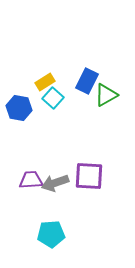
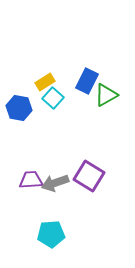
purple square: rotated 28 degrees clockwise
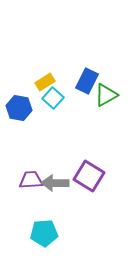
gray arrow: rotated 20 degrees clockwise
cyan pentagon: moved 7 px left, 1 px up
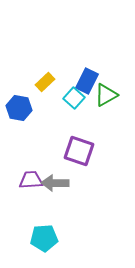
yellow rectangle: rotated 12 degrees counterclockwise
cyan square: moved 21 px right
purple square: moved 10 px left, 25 px up; rotated 12 degrees counterclockwise
cyan pentagon: moved 5 px down
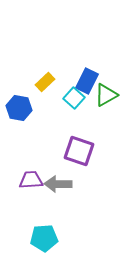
gray arrow: moved 3 px right, 1 px down
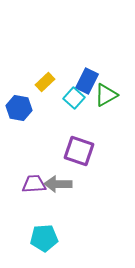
purple trapezoid: moved 3 px right, 4 px down
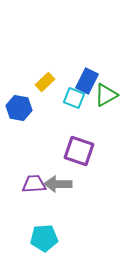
cyan square: rotated 20 degrees counterclockwise
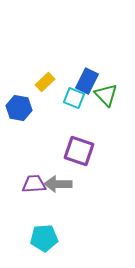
green triangle: rotated 45 degrees counterclockwise
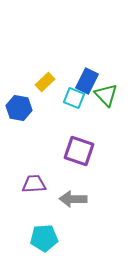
gray arrow: moved 15 px right, 15 px down
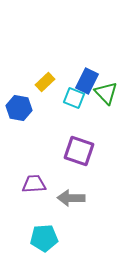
green triangle: moved 2 px up
gray arrow: moved 2 px left, 1 px up
